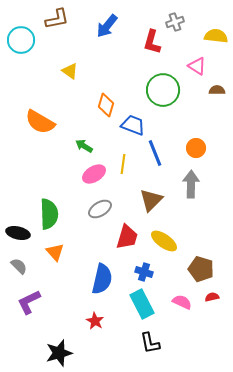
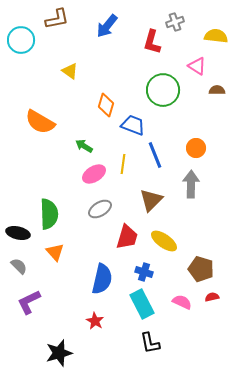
blue line: moved 2 px down
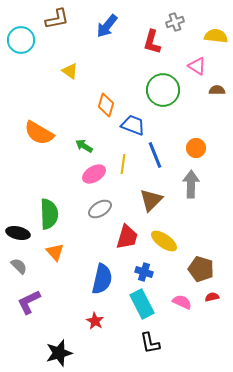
orange semicircle: moved 1 px left, 11 px down
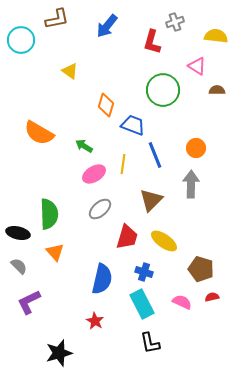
gray ellipse: rotated 10 degrees counterclockwise
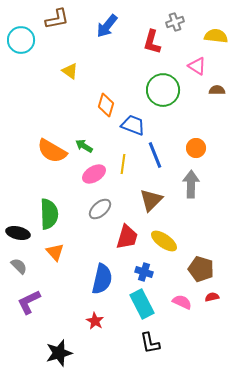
orange semicircle: moved 13 px right, 18 px down
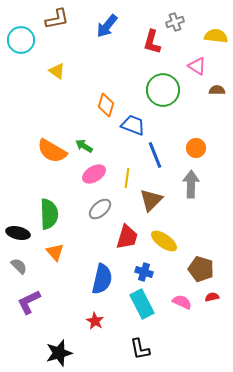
yellow triangle: moved 13 px left
yellow line: moved 4 px right, 14 px down
black L-shape: moved 10 px left, 6 px down
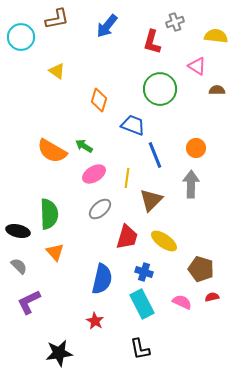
cyan circle: moved 3 px up
green circle: moved 3 px left, 1 px up
orange diamond: moved 7 px left, 5 px up
black ellipse: moved 2 px up
black star: rotated 8 degrees clockwise
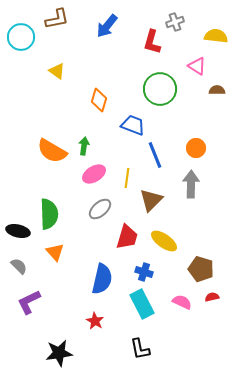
green arrow: rotated 66 degrees clockwise
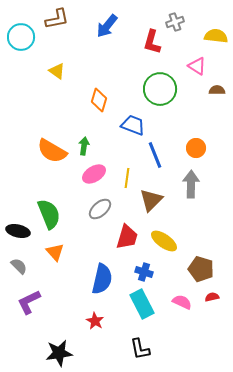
green semicircle: rotated 20 degrees counterclockwise
